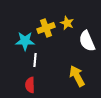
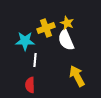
white semicircle: moved 21 px left, 1 px up
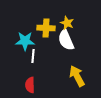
yellow cross: rotated 24 degrees clockwise
white line: moved 2 px left, 4 px up
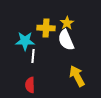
yellow star: rotated 16 degrees clockwise
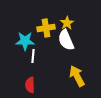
yellow cross: rotated 12 degrees counterclockwise
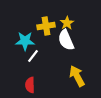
yellow cross: moved 2 px up
white line: rotated 32 degrees clockwise
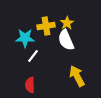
cyan star: moved 3 px up
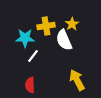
yellow star: moved 5 px right, 1 px down
white semicircle: moved 2 px left
yellow arrow: moved 4 px down
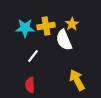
cyan star: moved 10 px up
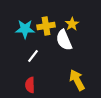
cyan star: moved 1 px down
